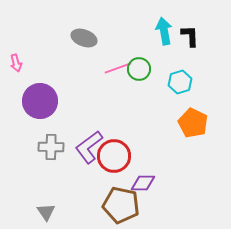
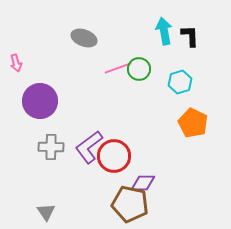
brown pentagon: moved 9 px right, 1 px up
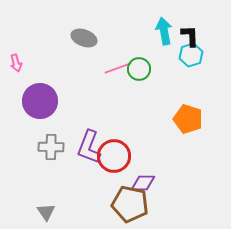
cyan hexagon: moved 11 px right, 27 px up
orange pentagon: moved 5 px left, 4 px up; rotated 8 degrees counterclockwise
purple L-shape: rotated 32 degrees counterclockwise
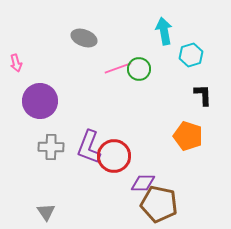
black L-shape: moved 13 px right, 59 px down
orange pentagon: moved 17 px down
brown pentagon: moved 29 px right
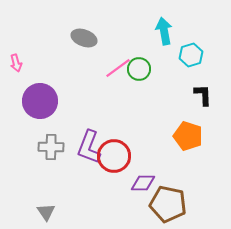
pink line: rotated 16 degrees counterclockwise
brown pentagon: moved 9 px right
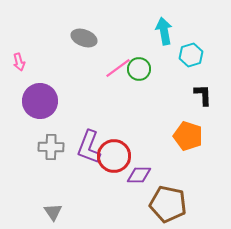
pink arrow: moved 3 px right, 1 px up
purple diamond: moved 4 px left, 8 px up
gray triangle: moved 7 px right
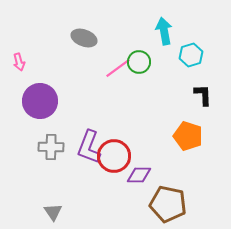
green circle: moved 7 px up
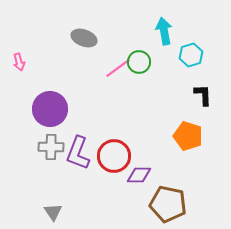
purple circle: moved 10 px right, 8 px down
purple L-shape: moved 11 px left, 6 px down
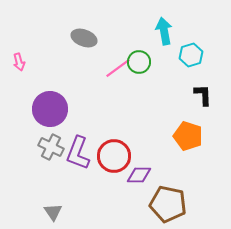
gray cross: rotated 25 degrees clockwise
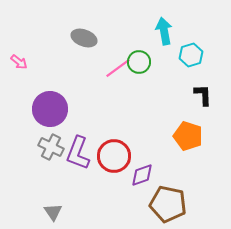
pink arrow: rotated 36 degrees counterclockwise
purple diamond: moved 3 px right; rotated 20 degrees counterclockwise
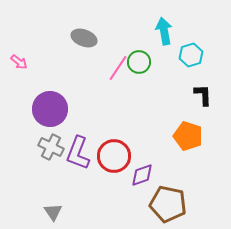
pink line: rotated 20 degrees counterclockwise
